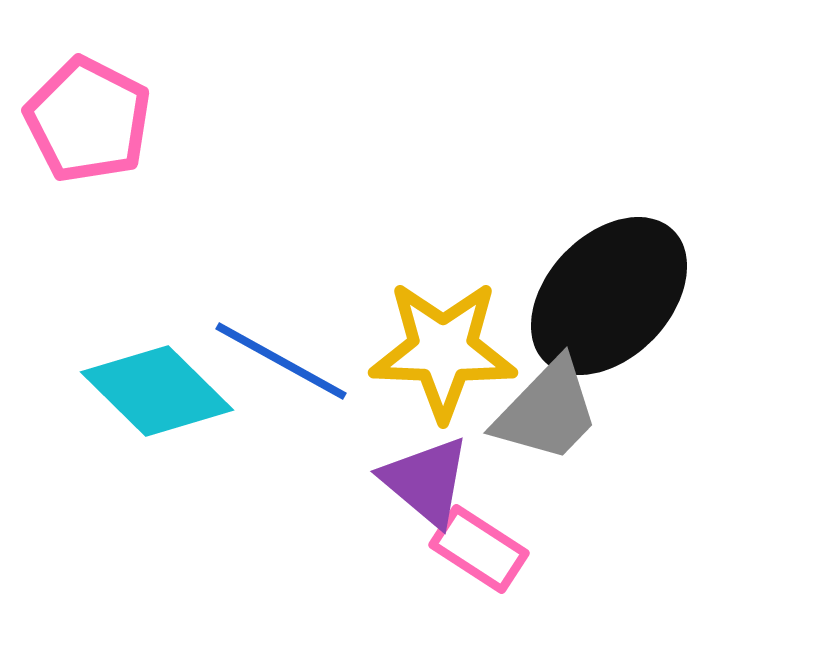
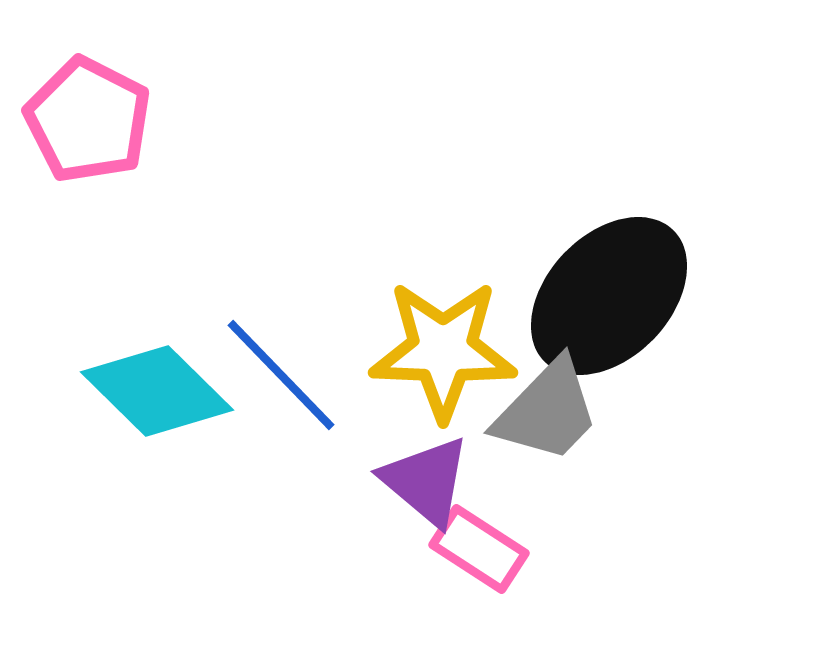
blue line: moved 14 px down; rotated 17 degrees clockwise
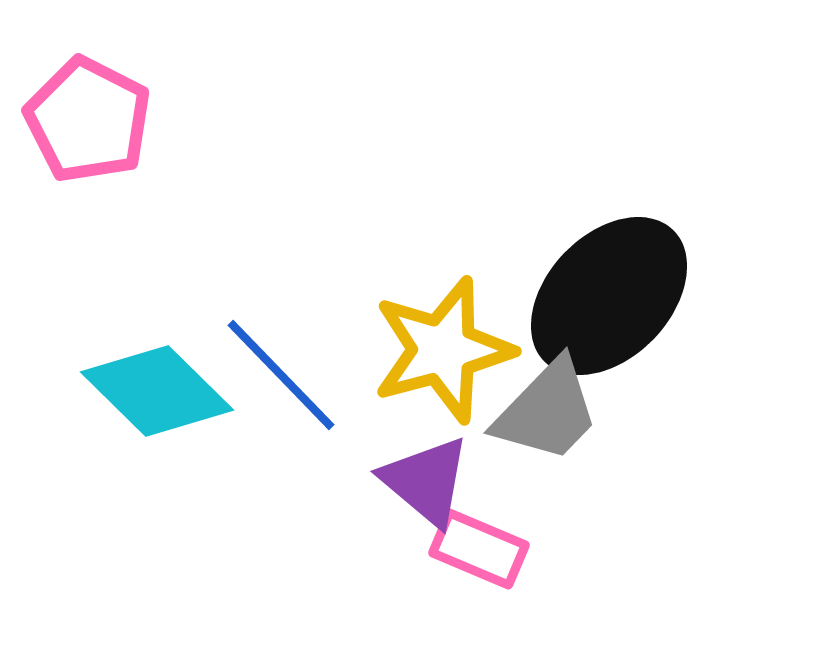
yellow star: rotated 17 degrees counterclockwise
pink rectangle: rotated 10 degrees counterclockwise
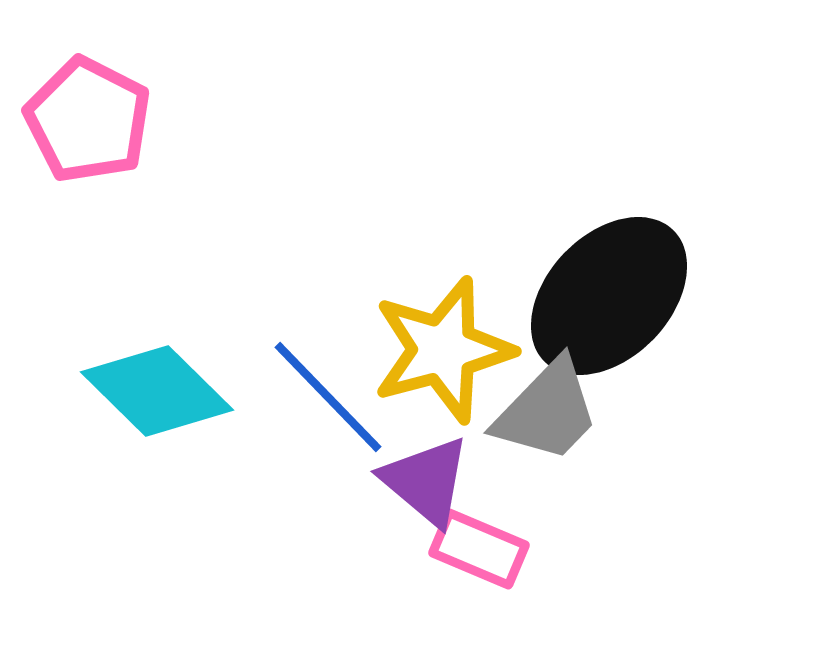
blue line: moved 47 px right, 22 px down
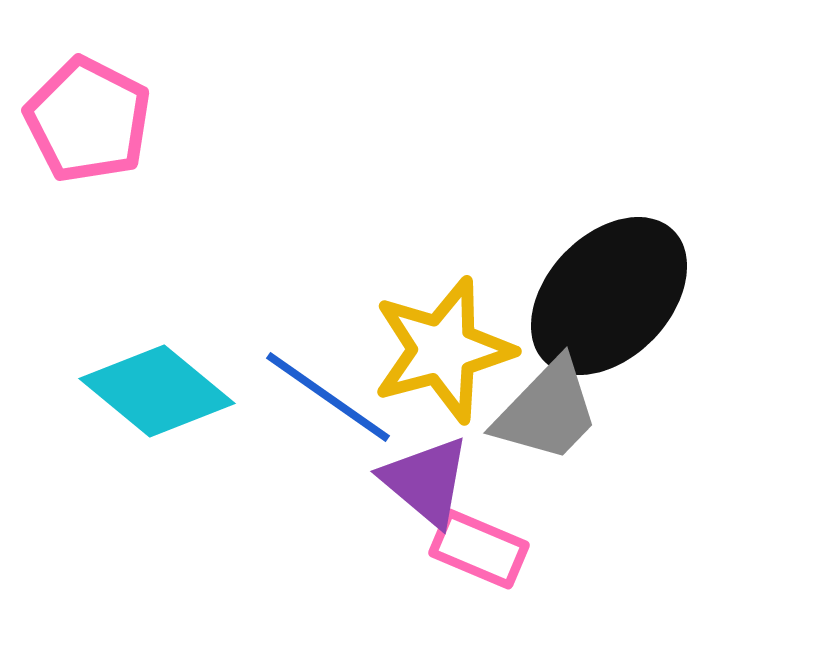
cyan diamond: rotated 5 degrees counterclockwise
blue line: rotated 11 degrees counterclockwise
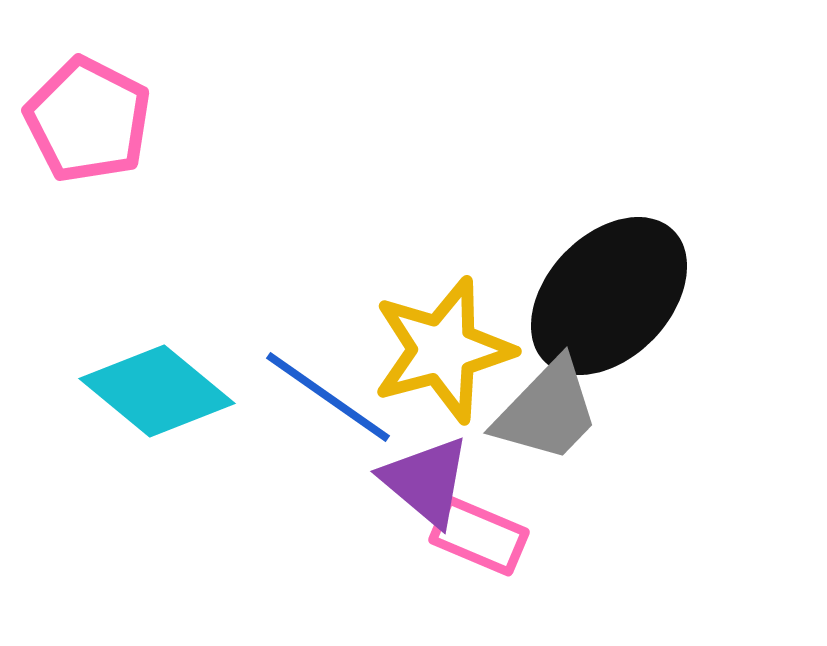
pink rectangle: moved 13 px up
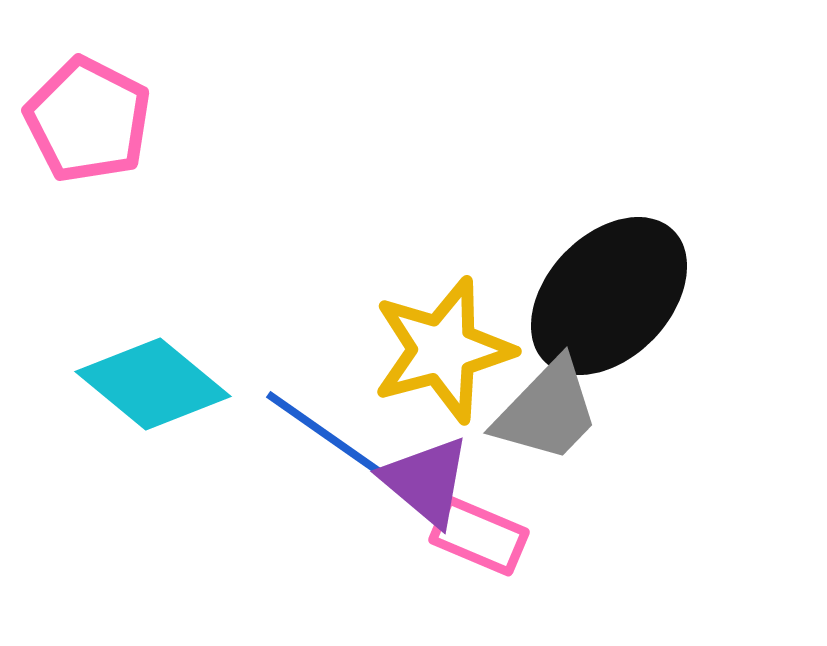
cyan diamond: moved 4 px left, 7 px up
blue line: moved 39 px down
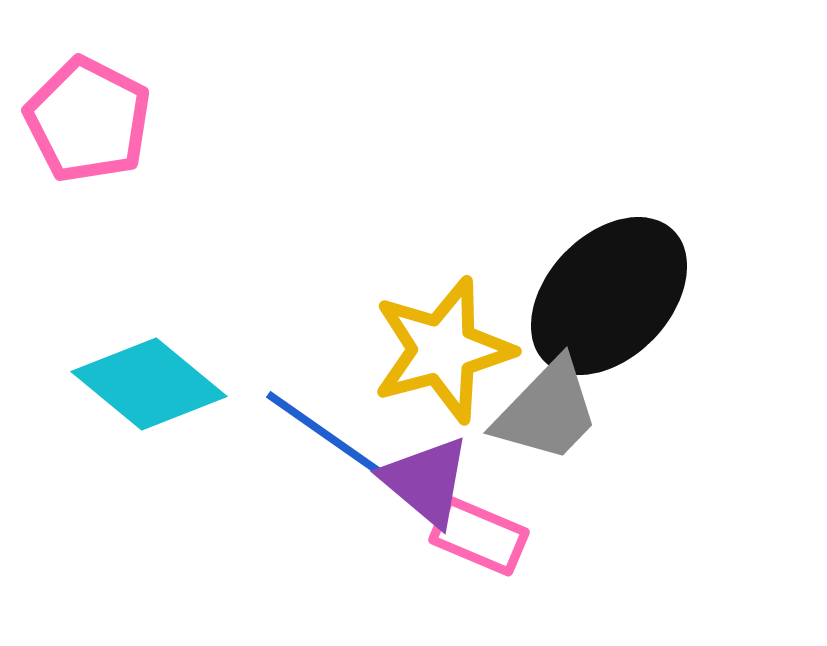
cyan diamond: moved 4 px left
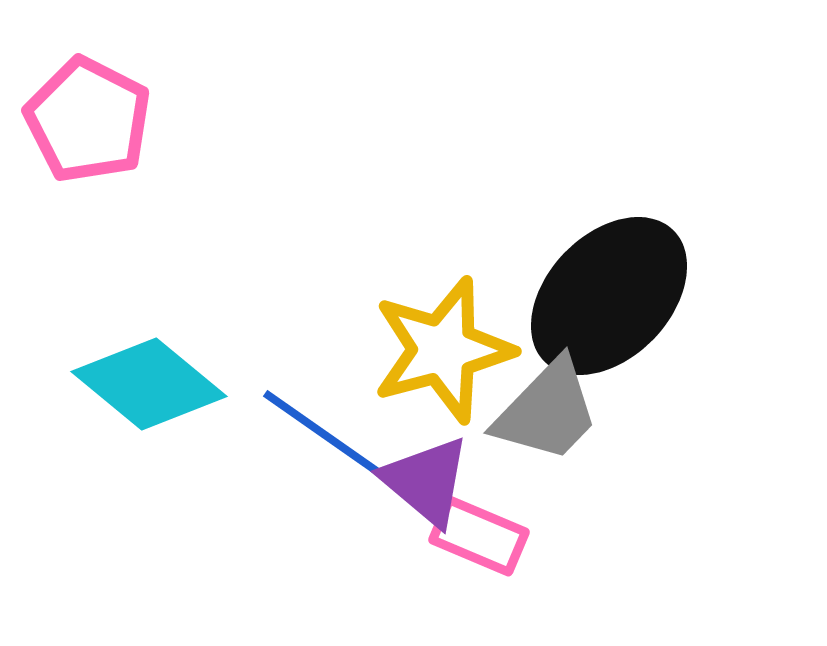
blue line: moved 3 px left, 1 px up
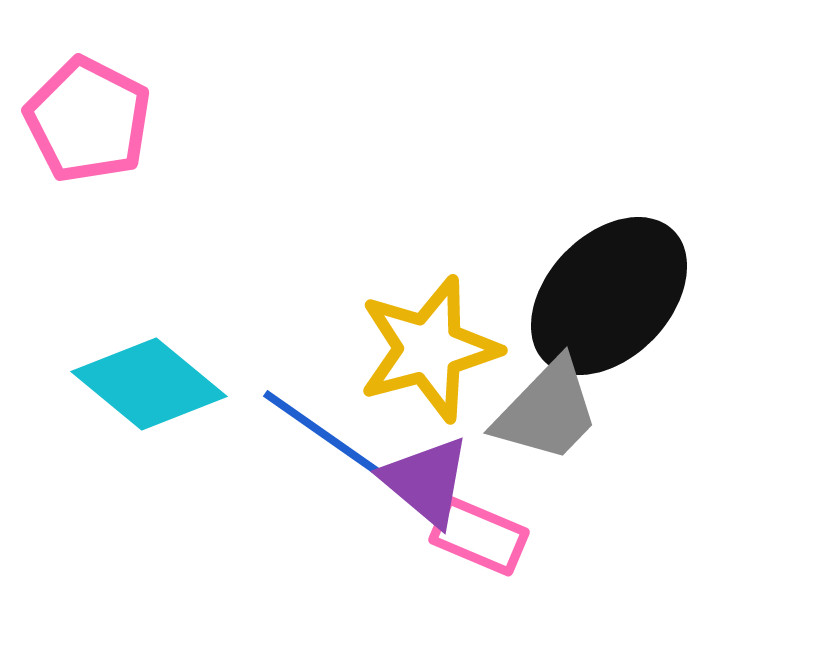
yellow star: moved 14 px left, 1 px up
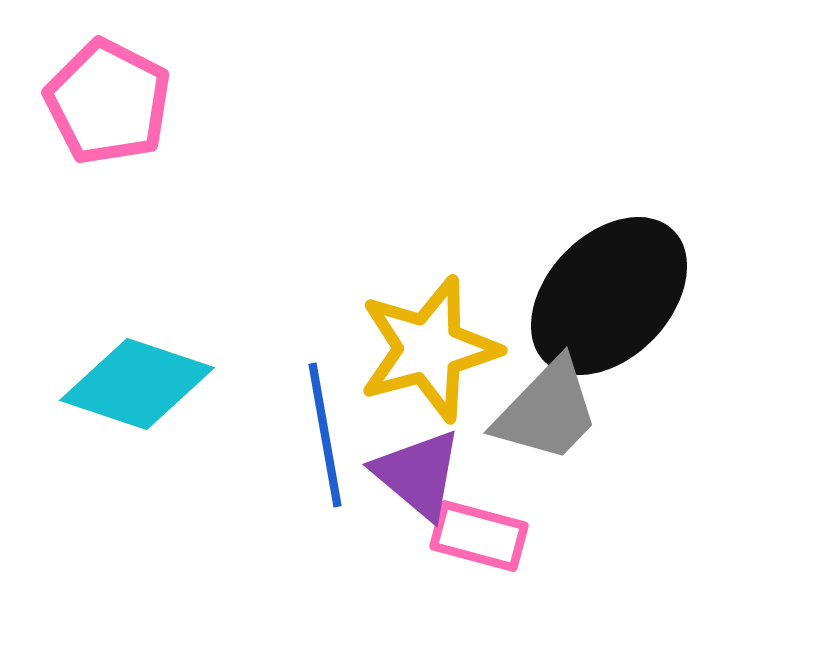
pink pentagon: moved 20 px right, 18 px up
cyan diamond: moved 12 px left; rotated 21 degrees counterclockwise
blue line: rotated 45 degrees clockwise
purple triangle: moved 8 px left, 7 px up
pink rectangle: rotated 8 degrees counterclockwise
